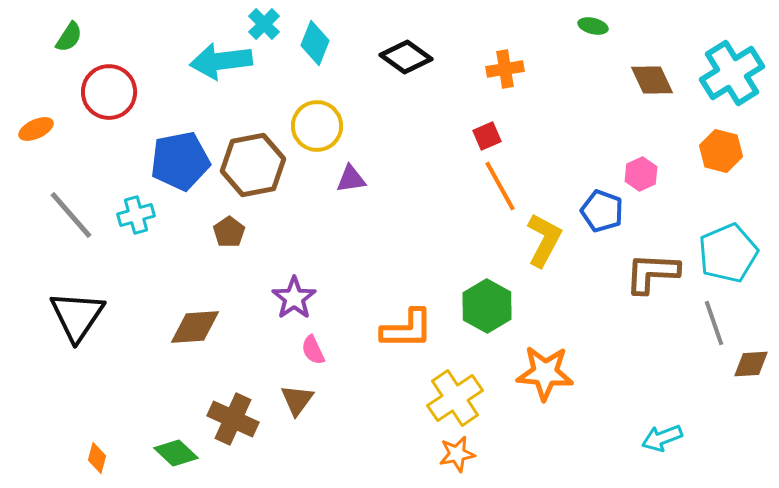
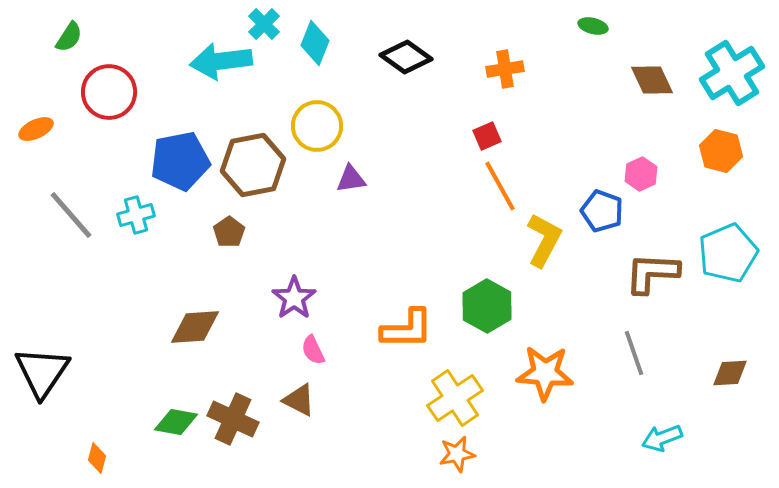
black triangle at (77, 316): moved 35 px left, 56 px down
gray line at (714, 323): moved 80 px left, 30 px down
brown diamond at (751, 364): moved 21 px left, 9 px down
brown triangle at (297, 400): moved 2 px right; rotated 39 degrees counterclockwise
green diamond at (176, 453): moved 31 px up; rotated 33 degrees counterclockwise
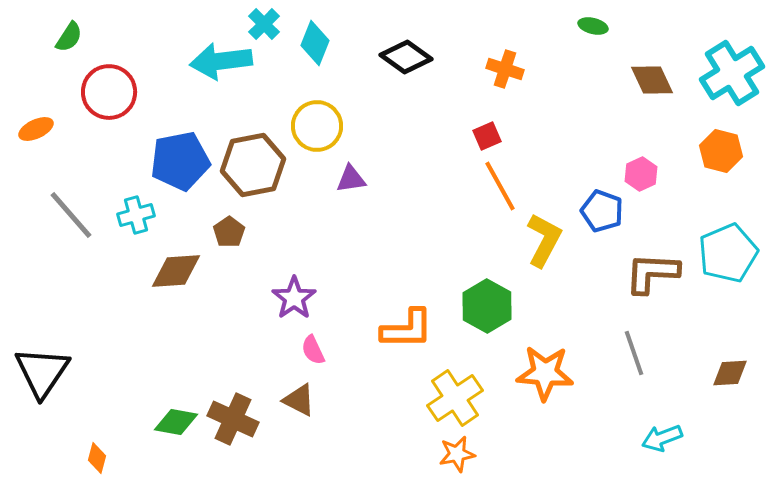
orange cross at (505, 69): rotated 27 degrees clockwise
brown diamond at (195, 327): moved 19 px left, 56 px up
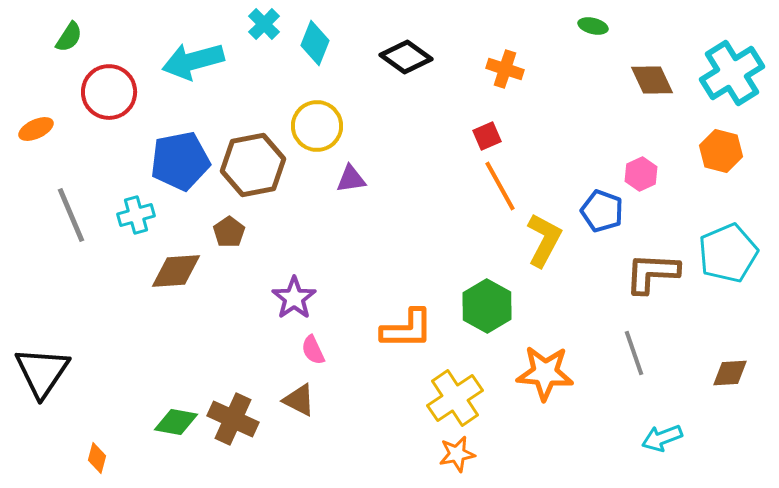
cyan arrow at (221, 61): moved 28 px left; rotated 8 degrees counterclockwise
gray line at (71, 215): rotated 18 degrees clockwise
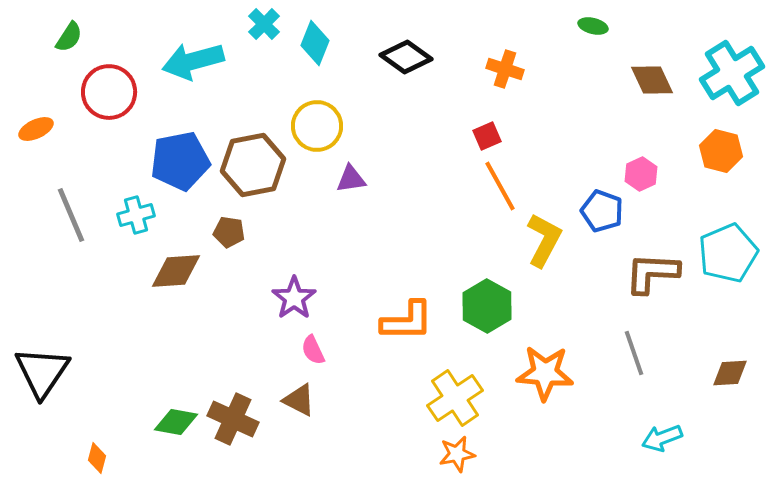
brown pentagon at (229, 232): rotated 28 degrees counterclockwise
orange L-shape at (407, 329): moved 8 px up
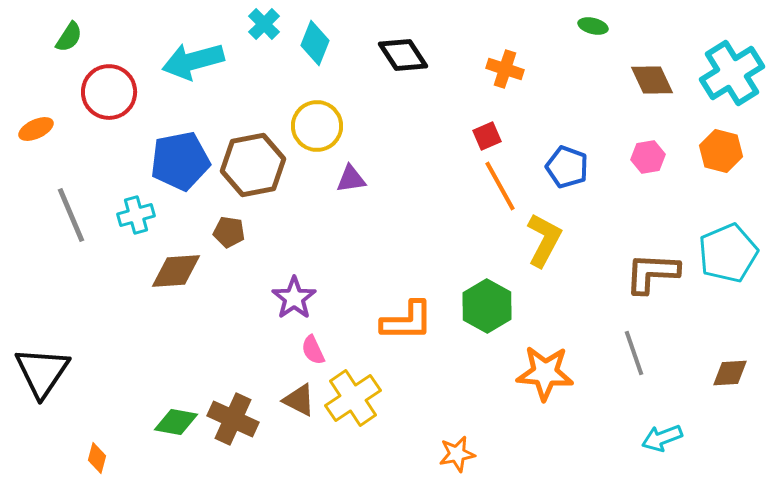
black diamond at (406, 57): moved 3 px left, 2 px up; rotated 21 degrees clockwise
pink hexagon at (641, 174): moved 7 px right, 17 px up; rotated 16 degrees clockwise
blue pentagon at (602, 211): moved 35 px left, 44 px up
yellow cross at (455, 398): moved 102 px left
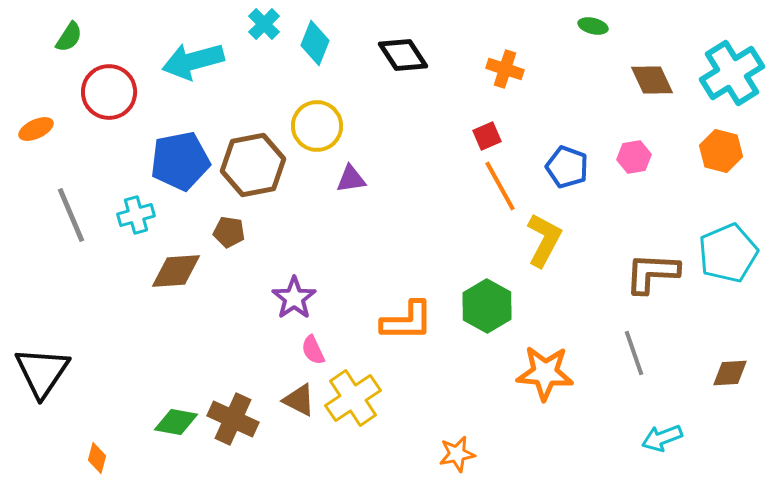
pink hexagon at (648, 157): moved 14 px left
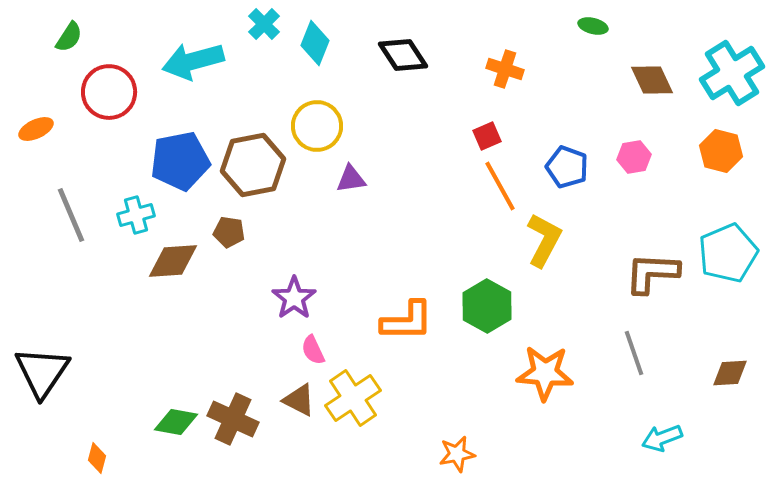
brown diamond at (176, 271): moved 3 px left, 10 px up
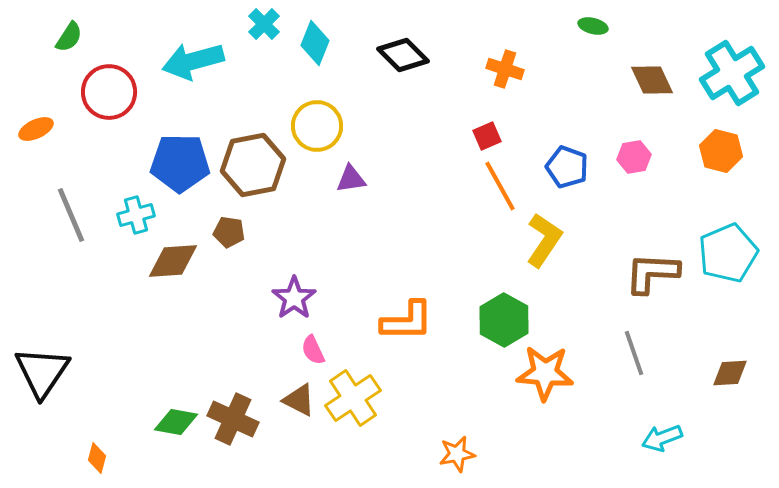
black diamond at (403, 55): rotated 12 degrees counterclockwise
blue pentagon at (180, 161): moved 2 px down; rotated 12 degrees clockwise
yellow L-shape at (544, 240): rotated 6 degrees clockwise
green hexagon at (487, 306): moved 17 px right, 14 px down
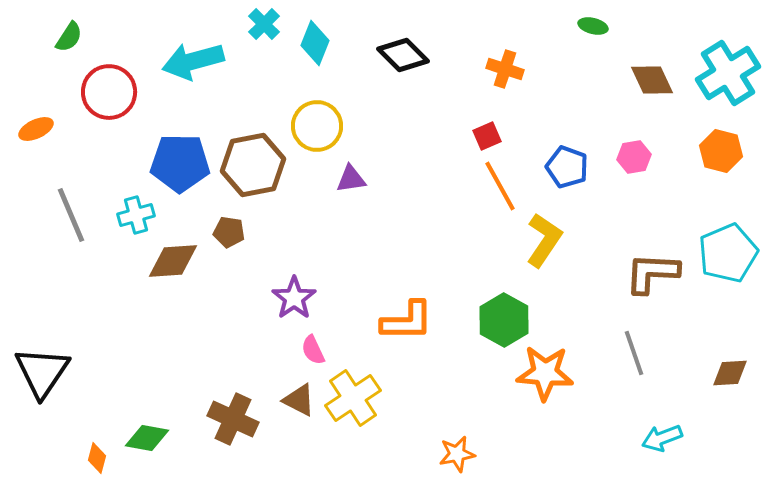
cyan cross at (732, 73): moved 4 px left
green diamond at (176, 422): moved 29 px left, 16 px down
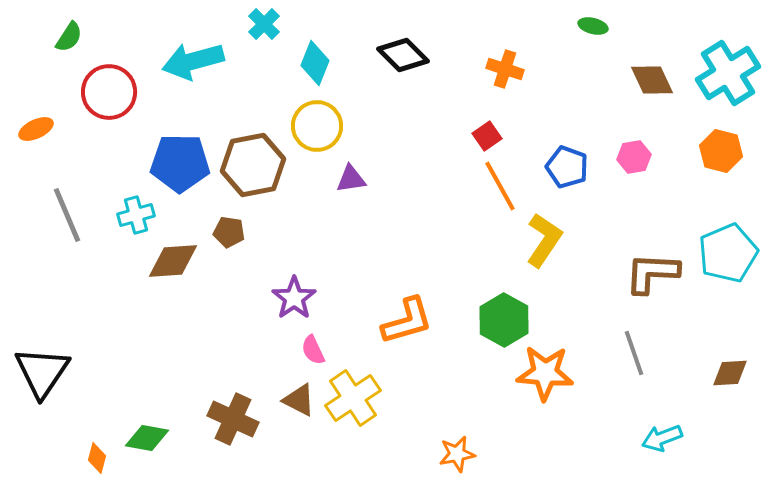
cyan diamond at (315, 43): moved 20 px down
red square at (487, 136): rotated 12 degrees counterclockwise
gray line at (71, 215): moved 4 px left
orange L-shape at (407, 321): rotated 16 degrees counterclockwise
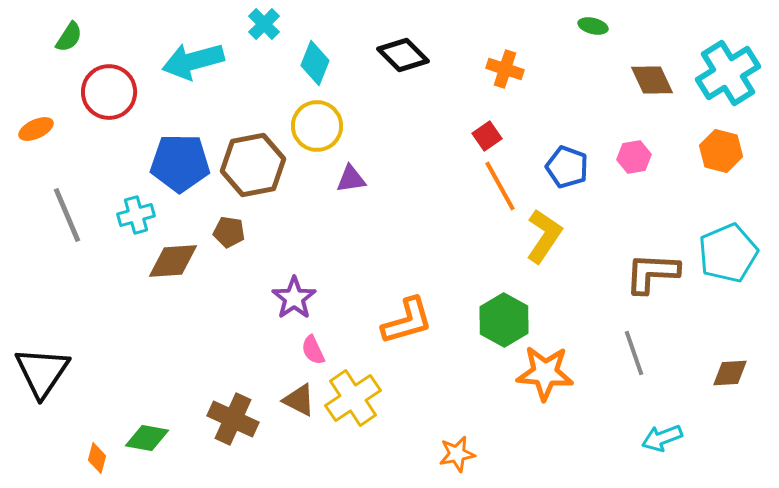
yellow L-shape at (544, 240): moved 4 px up
